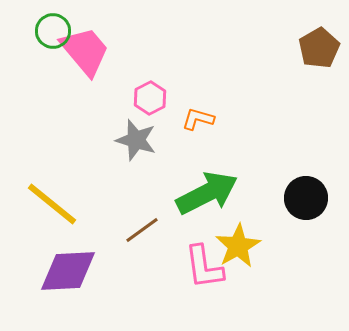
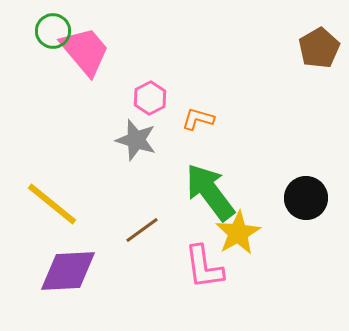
green arrow: moved 3 px right, 1 px up; rotated 100 degrees counterclockwise
yellow star: moved 13 px up
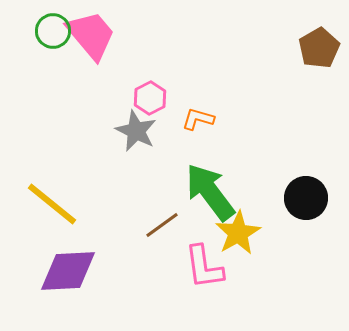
pink trapezoid: moved 6 px right, 16 px up
gray star: moved 9 px up; rotated 9 degrees clockwise
brown line: moved 20 px right, 5 px up
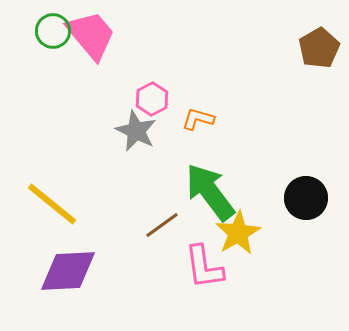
pink hexagon: moved 2 px right, 1 px down
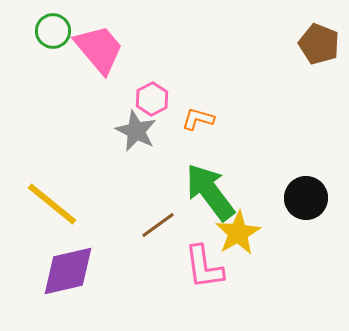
pink trapezoid: moved 8 px right, 14 px down
brown pentagon: moved 4 px up; rotated 21 degrees counterclockwise
brown line: moved 4 px left
purple diamond: rotated 10 degrees counterclockwise
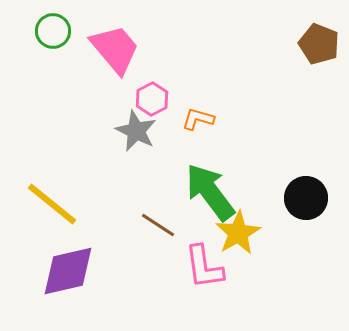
pink trapezoid: moved 16 px right
brown line: rotated 69 degrees clockwise
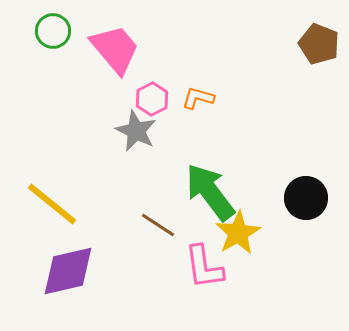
orange L-shape: moved 21 px up
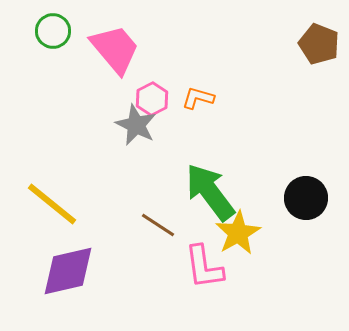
gray star: moved 6 px up
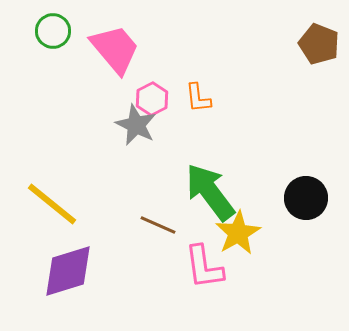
orange L-shape: rotated 112 degrees counterclockwise
brown line: rotated 9 degrees counterclockwise
purple diamond: rotated 4 degrees counterclockwise
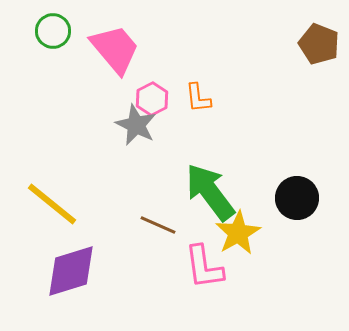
black circle: moved 9 px left
purple diamond: moved 3 px right
